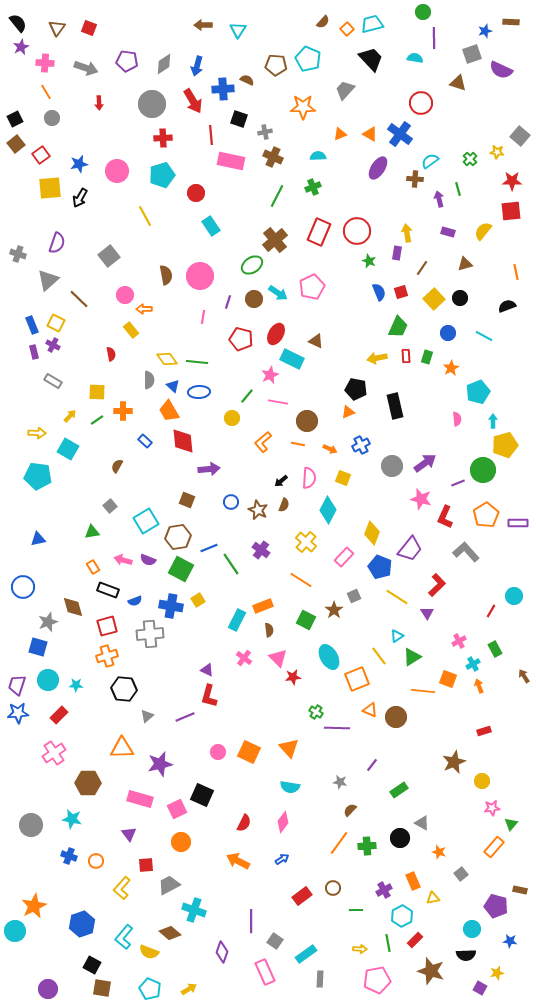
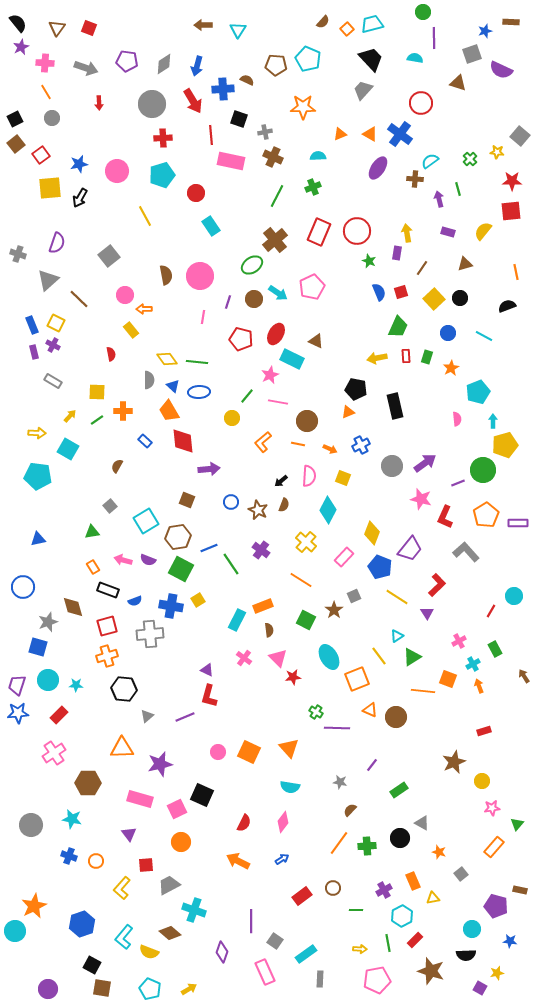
gray trapezoid at (345, 90): moved 18 px right
pink semicircle at (309, 478): moved 2 px up
green triangle at (511, 824): moved 6 px right
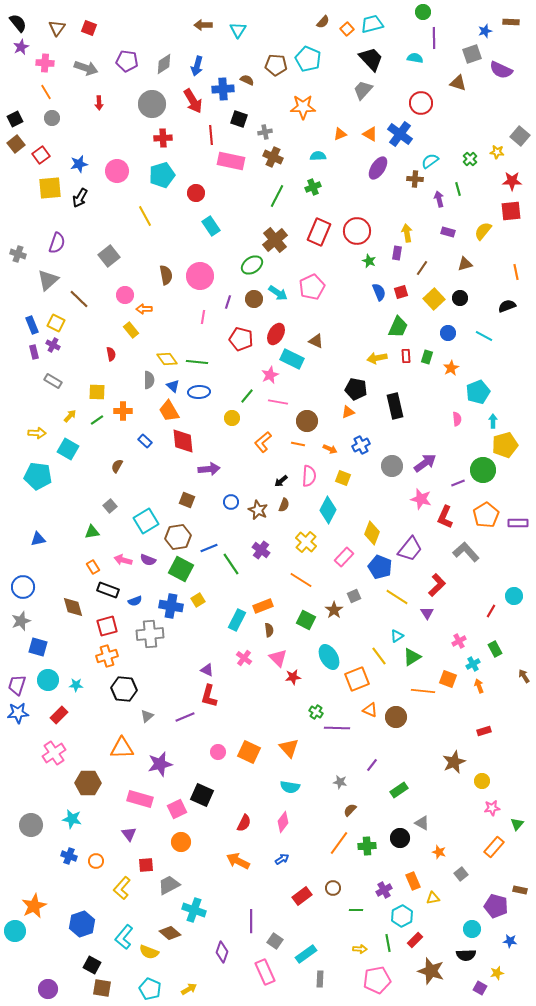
gray star at (48, 622): moved 27 px left, 1 px up
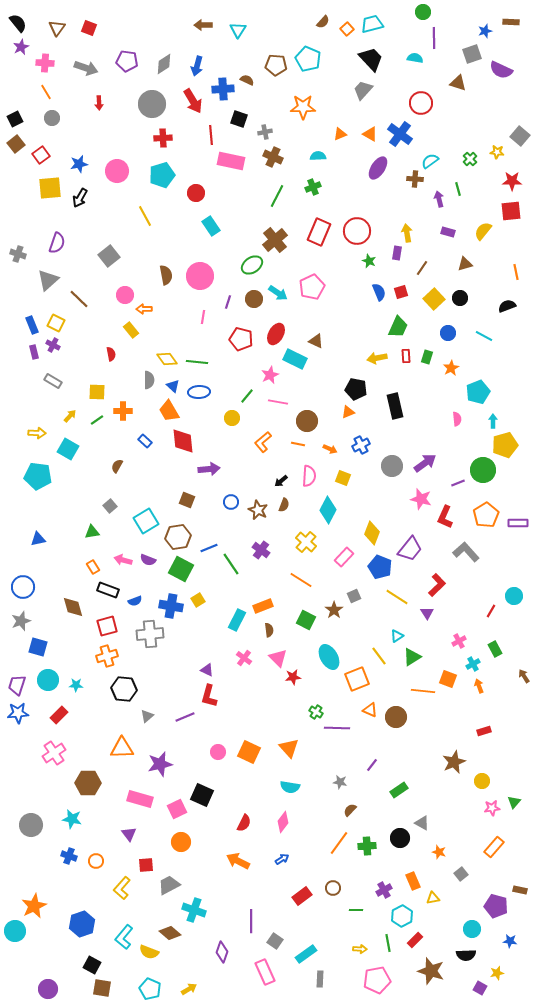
cyan rectangle at (292, 359): moved 3 px right
green triangle at (517, 824): moved 3 px left, 22 px up
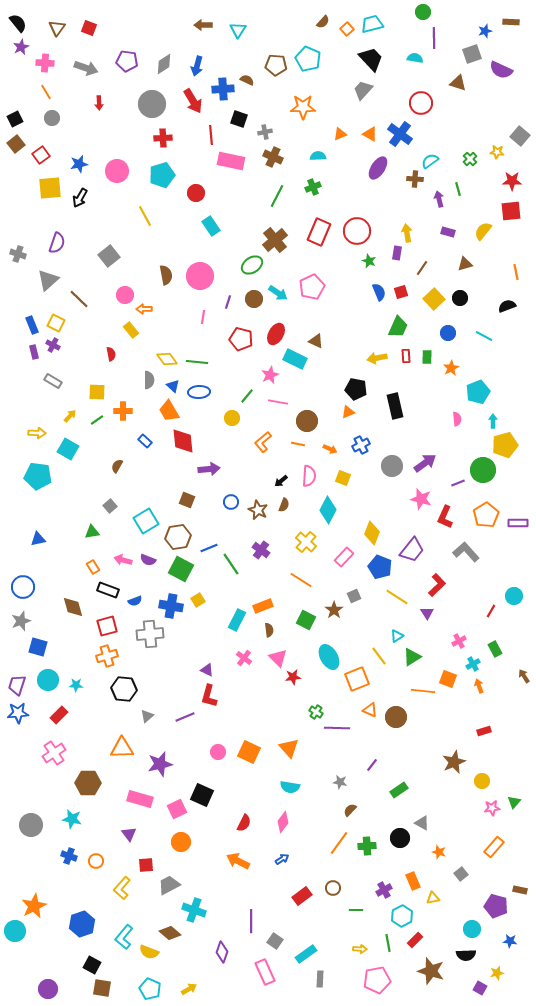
green rectangle at (427, 357): rotated 16 degrees counterclockwise
purple trapezoid at (410, 549): moved 2 px right, 1 px down
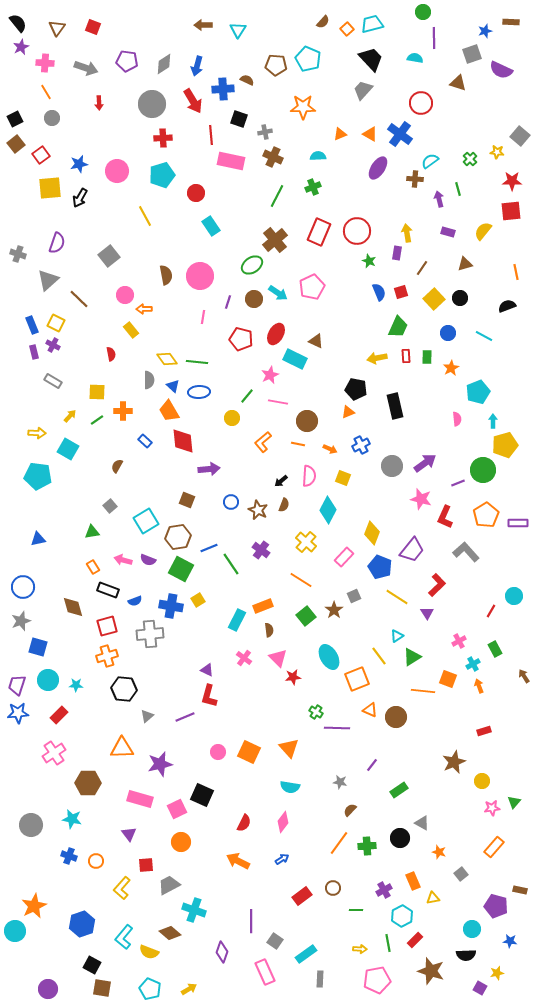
red square at (89, 28): moved 4 px right, 1 px up
green square at (306, 620): moved 4 px up; rotated 24 degrees clockwise
